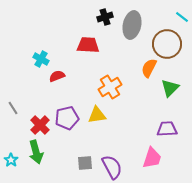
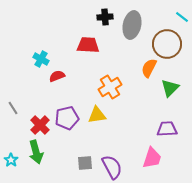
black cross: rotated 14 degrees clockwise
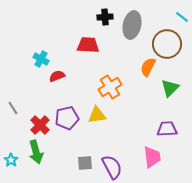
orange semicircle: moved 1 px left, 1 px up
pink trapezoid: moved 1 px up; rotated 25 degrees counterclockwise
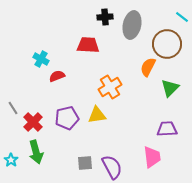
red cross: moved 7 px left, 3 px up
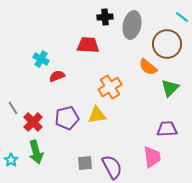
orange semicircle: rotated 78 degrees counterclockwise
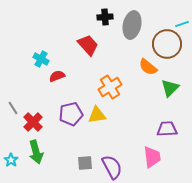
cyan line: moved 7 px down; rotated 56 degrees counterclockwise
red trapezoid: rotated 45 degrees clockwise
purple pentagon: moved 4 px right, 4 px up
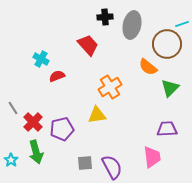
purple pentagon: moved 9 px left, 15 px down
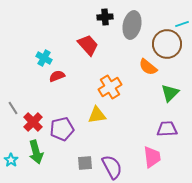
cyan cross: moved 3 px right, 1 px up
green triangle: moved 5 px down
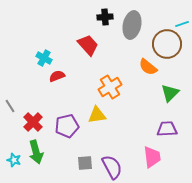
gray line: moved 3 px left, 2 px up
purple pentagon: moved 5 px right, 3 px up
cyan star: moved 3 px right; rotated 16 degrees counterclockwise
